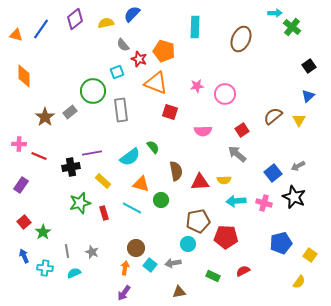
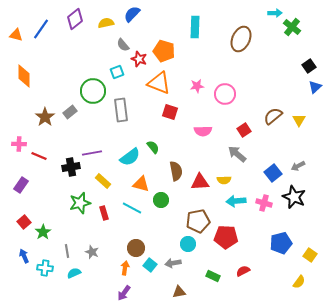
orange triangle at (156, 83): moved 3 px right
blue triangle at (308, 96): moved 7 px right, 9 px up
red square at (242, 130): moved 2 px right
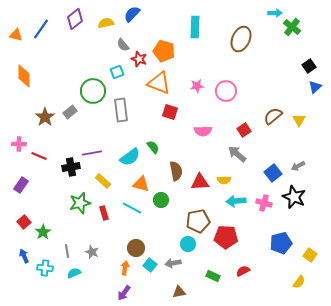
pink circle at (225, 94): moved 1 px right, 3 px up
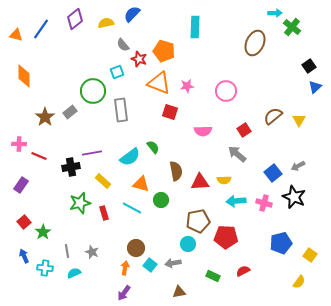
brown ellipse at (241, 39): moved 14 px right, 4 px down
pink star at (197, 86): moved 10 px left
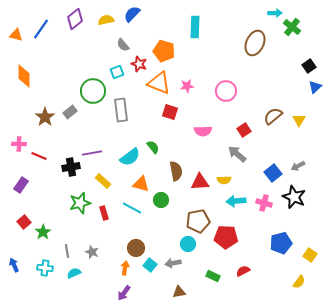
yellow semicircle at (106, 23): moved 3 px up
red star at (139, 59): moved 5 px down
blue arrow at (24, 256): moved 10 px left, 9 px down
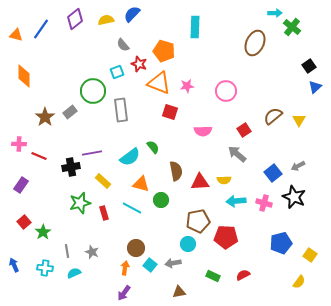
red semicircle at (243, 271): moved 4 px down
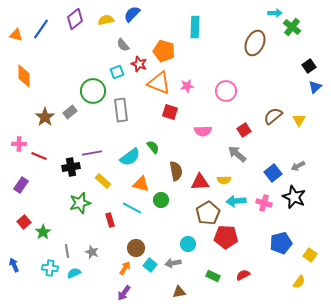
red rectangle at (104, 213): moved 6 px right, 7 px down
brown pentagon at (198, 221): moved 10 px right, 8 px up; rotated 20 degrees counterclockwise
cyan cross at (45, 268): moved 5 px right
orange arrow at (125, 268): rotated 24 degrees clockwise
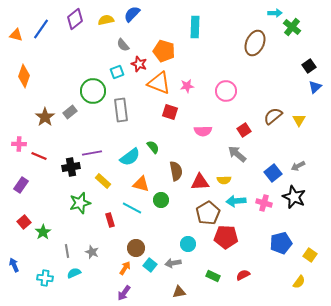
orange diamond at (24, 76): rotated 20 degrees clockwise
cyan cross at (50, 268): moved 5 px left, 10 px down
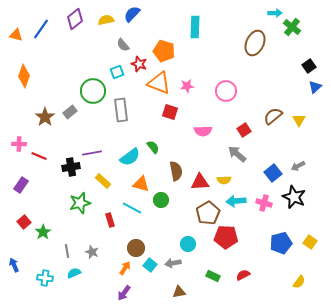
yellow square at (310, 255): moved 13 px up
